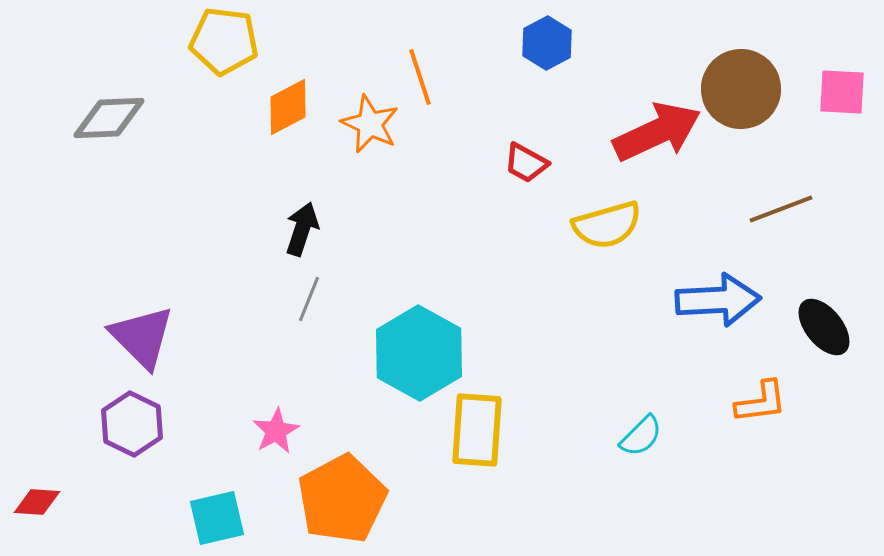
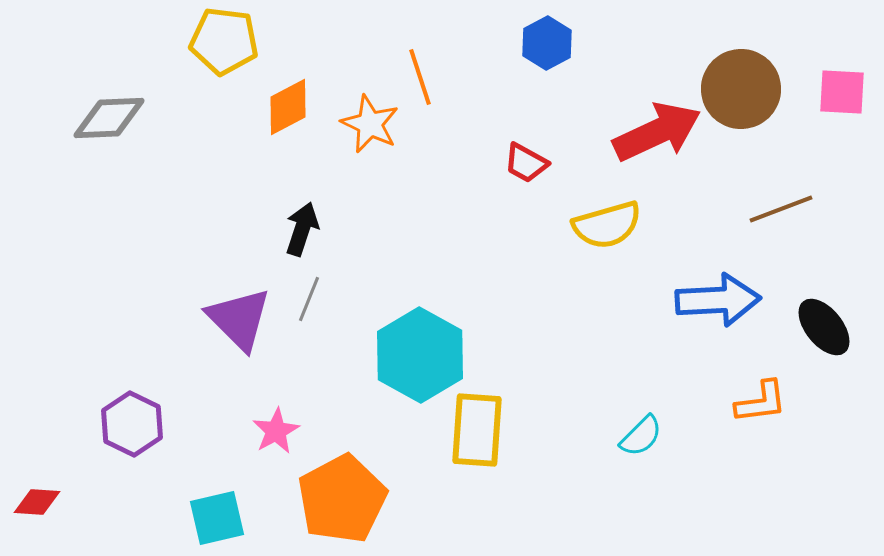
purple triangle: moved 97 px right, 18 px up
cyan hexagon: moved 1 px right, 2 px down
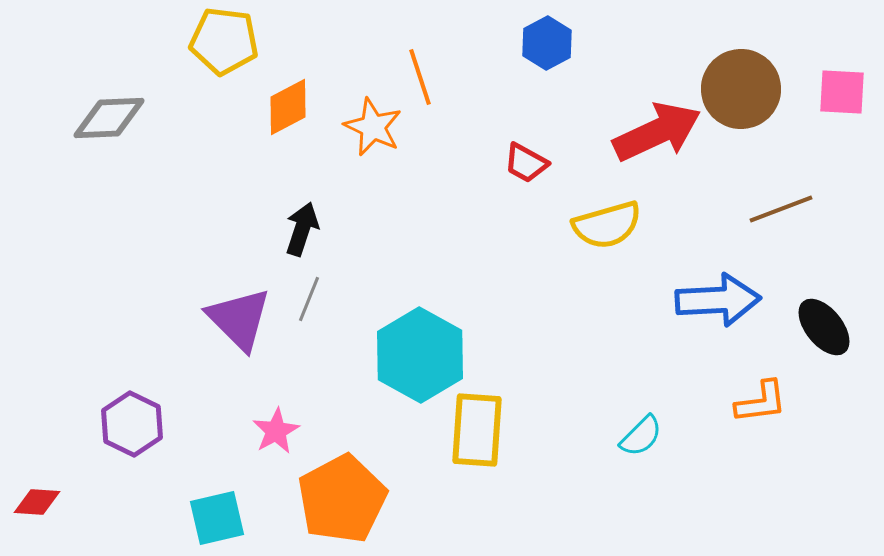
orange star: moved 3 px right, 3 px down
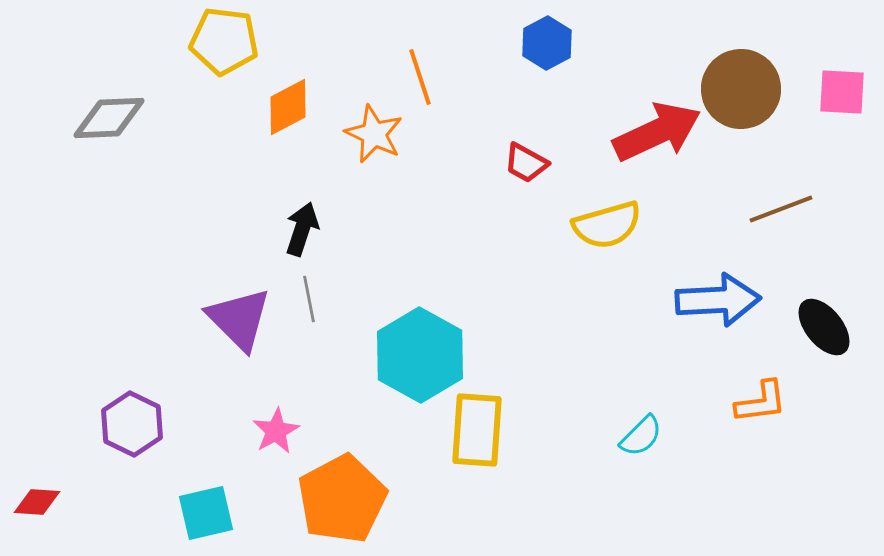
orange star: moved 1 px right, 7 px down
gray line: rotated 33 degrees counterclockwise
cyan square: moved 11 px left, 5 px up
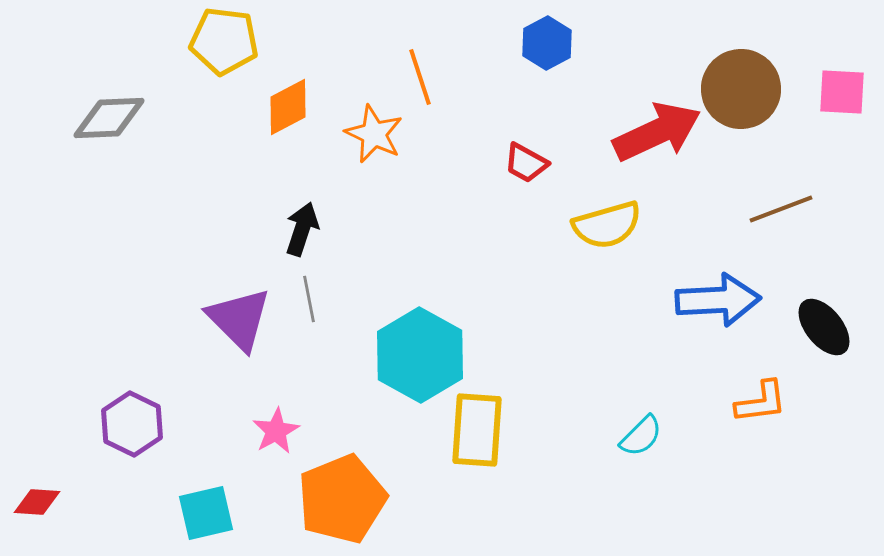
orange pentagon: rotated 6 degrees clockwise
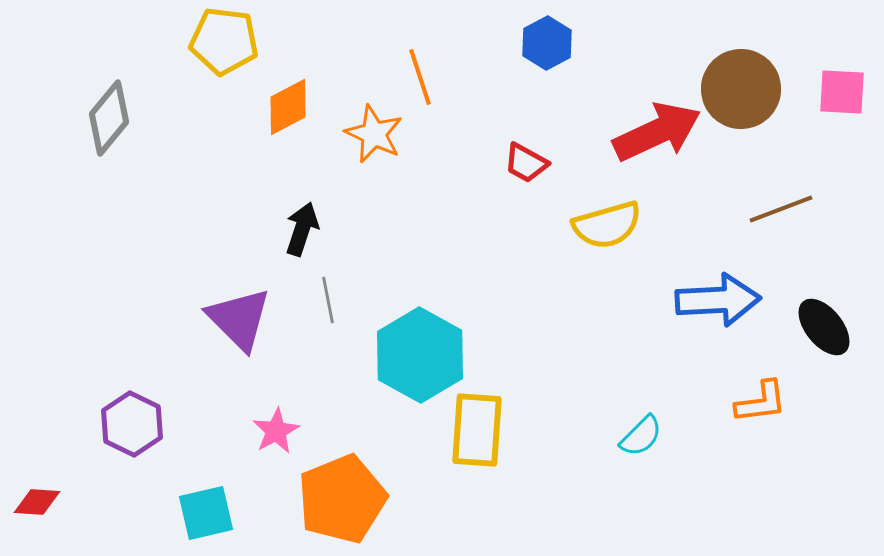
gray diamond: rotated 48 degrees counterclockwise
gray line: moved 19 px right, 1 px down
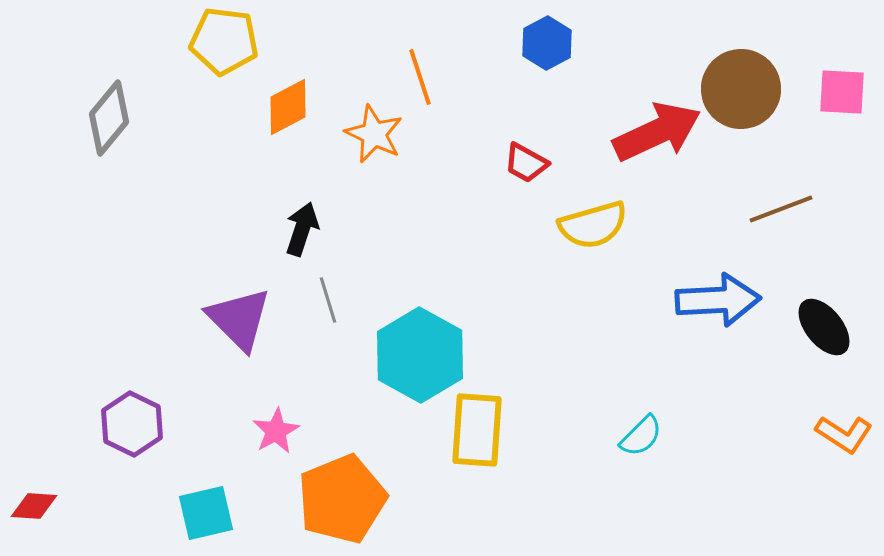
yellow semicircle: moved 14 px left
gray line: rotated 6 degrees counterclockwise
orange L-shape: moved 83 px right, 32 px down; rotated 40 degrees clockwise
red diamond: moved 3 px left, 4 px down
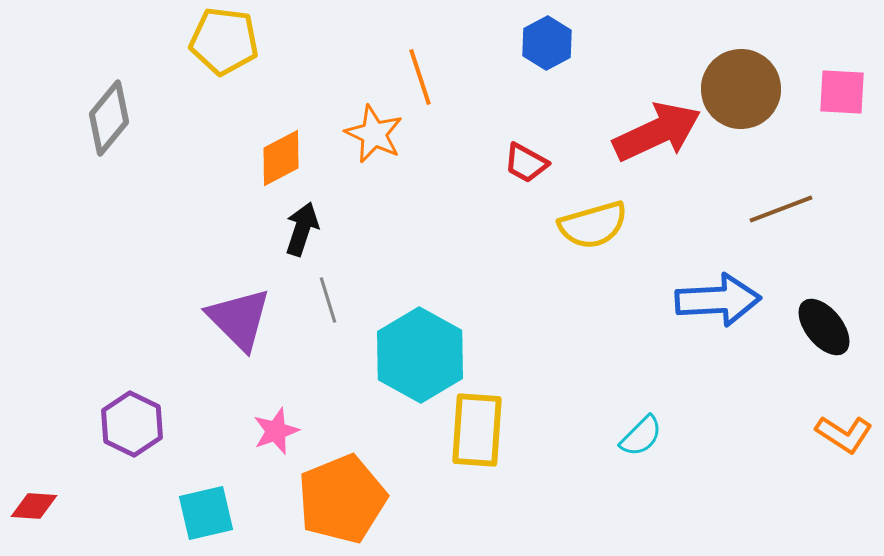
orange diamond: moved 7 px left, 51 px down
pink star: rotated 9 degrees clockwise
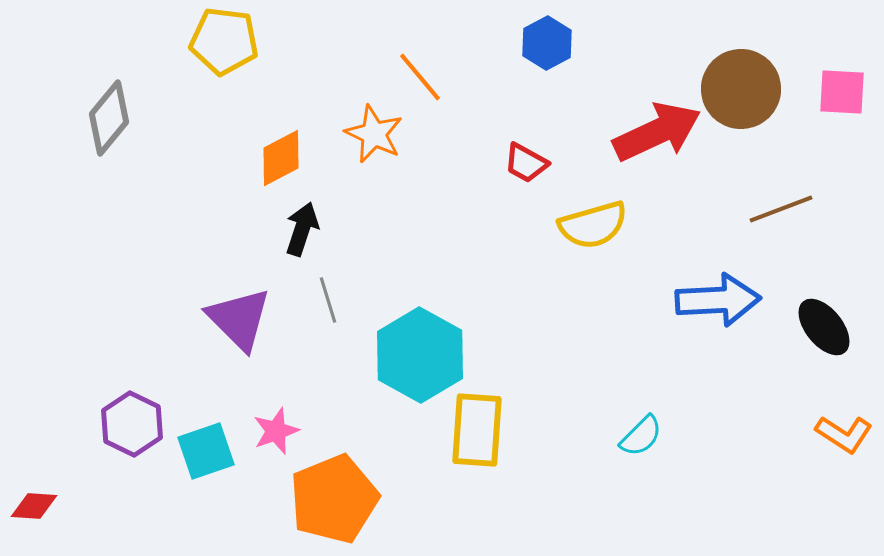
orange line: rotated 22 degrees counterclockwise
orange pentagon: moved 8 px left
cyan square: moved 62 px up; rotated 6 degrees counterclockwise
